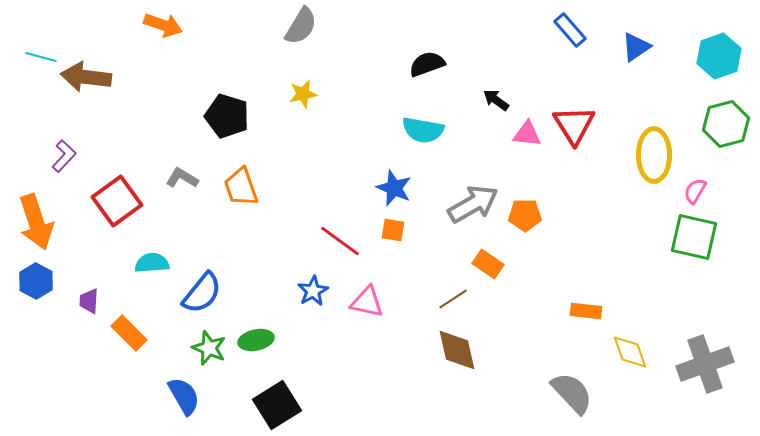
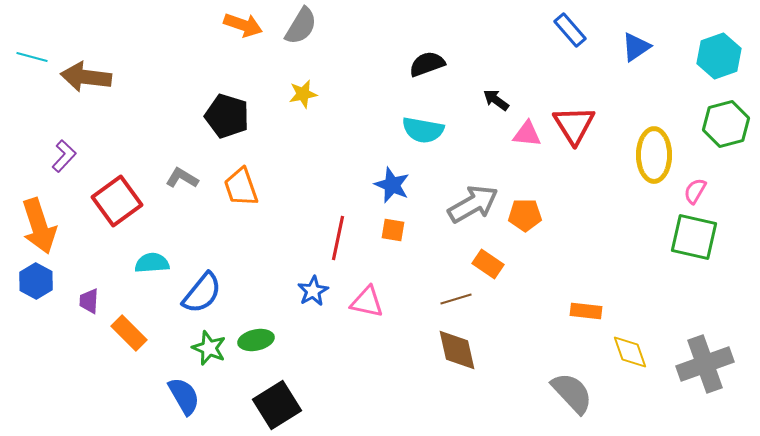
orange arrow at (163, 25): moved 80 px right
cyan line at (41, 57): moved 9 px left
blue star at (394, 188): moved 2 px left, 3 px up
orange arrow at (36, 222): moved 3 px right, 4 px down
red line at (340, 241): moved 2 px left, 3 px up; rotated 66 degrees clockwise
brown line at (453, 299): moved 3 px right; rotated 16 degrees clockwise
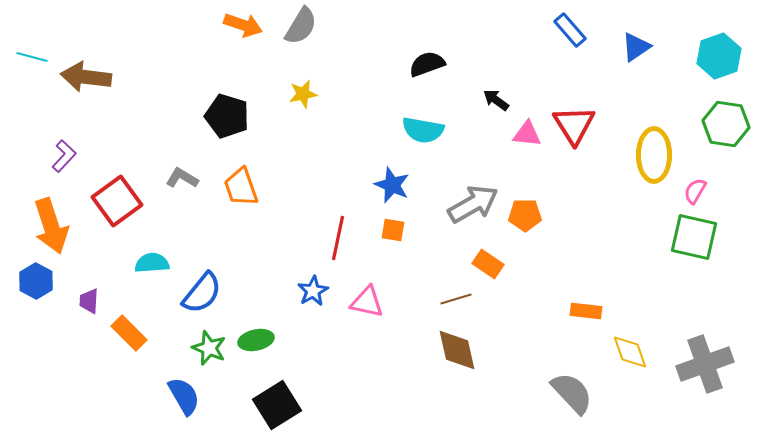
green hexagon at (726, 124): rotated 24 degrees clockwise
orange arrow at (39, 226): moved 12 px right
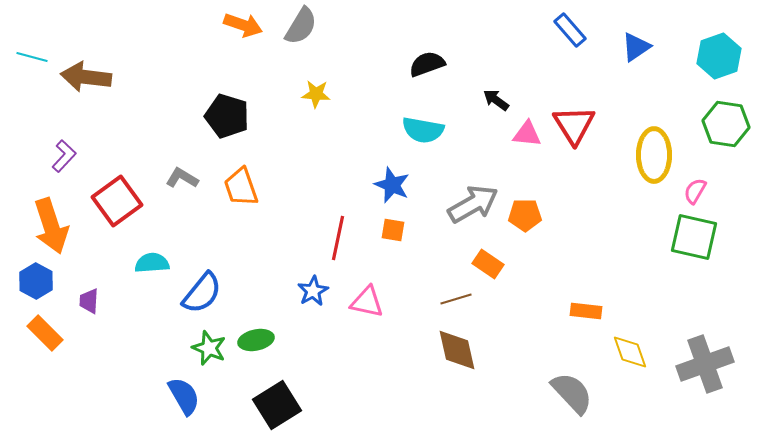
yellow star at (303, 94): moved 13 px right; rotated 16 degrees clockwise
orange rectangle at (129, 333): moved 84 px left
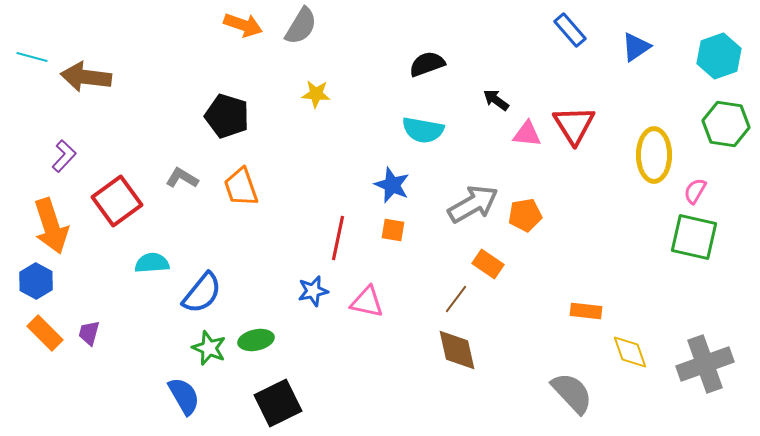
orange pentagon at (525, 215): rotated 8 degrees counterclockwise
blue star at (313, 291): rotated 16 degrees clockwise
brown line at (456, 299): rotated 36 degrees counterclockwise
purple trapezoid at (89, 301): moved 32 px down; rotated 12 degrees clockwise
black square at (277, 405): moved 1 px right, 2 px up; rotated 6 degrees clockwise
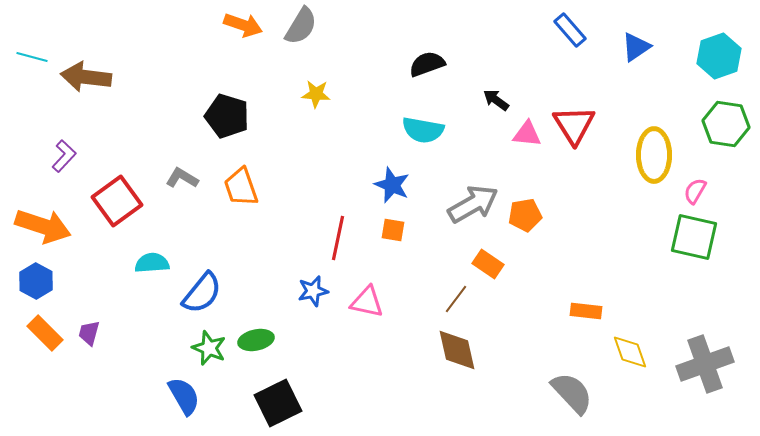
orange arrow at (51, 226): moved 8 px left; rotated 54 degrees counterclockwise
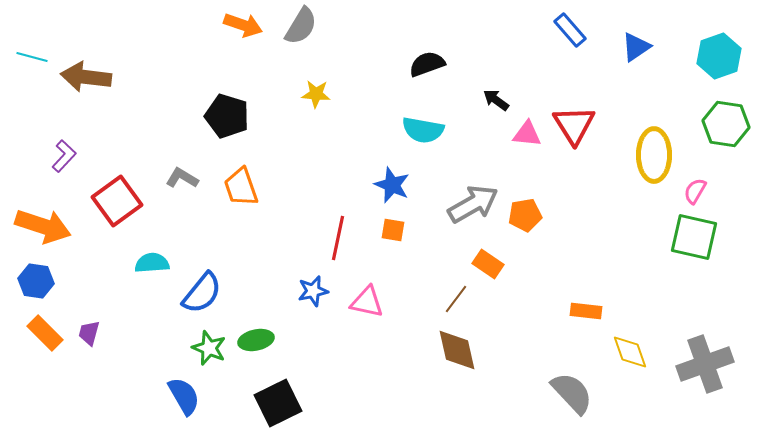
blue hexagon at (36, 281): rotated 20 degrees counterclockwise
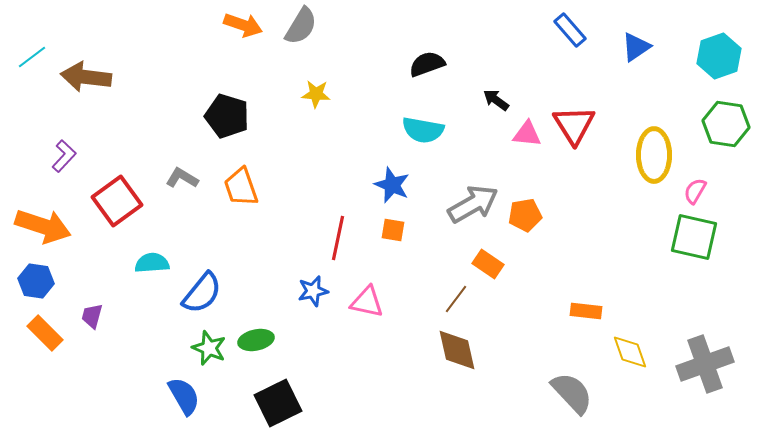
cyan line at (32, 57): rotated 52 degrees counterclockwise
purple trapezoid at (89, 333): moved 3 px right, 17 px up
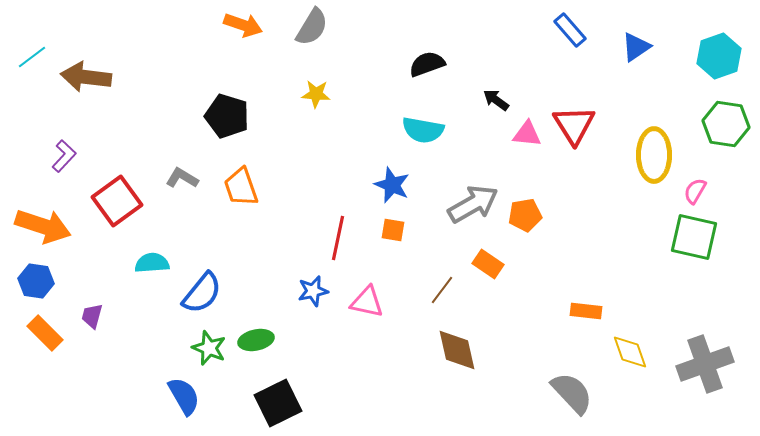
gray semicircle at (301, 26): moved 11 px right, 1 px down
brown line at (456, 299): moved 14 px left, 9 px up
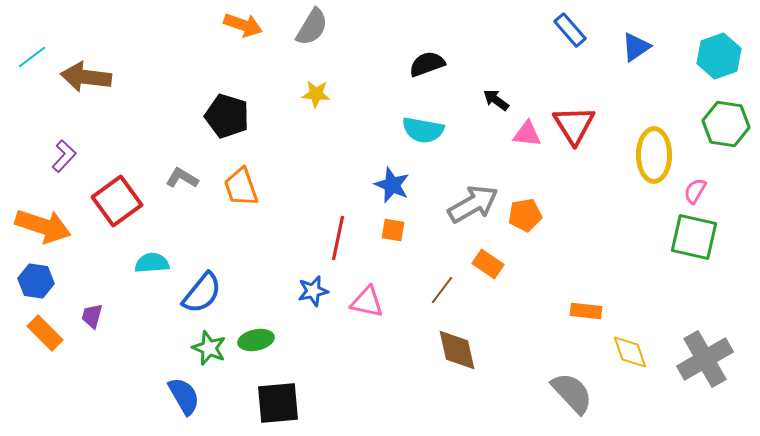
gray cross at (705, 364): moved 5 px up; rotated 10 degrees counterclockwise
black square at (278, 403): rotated 21 degrees clockwise
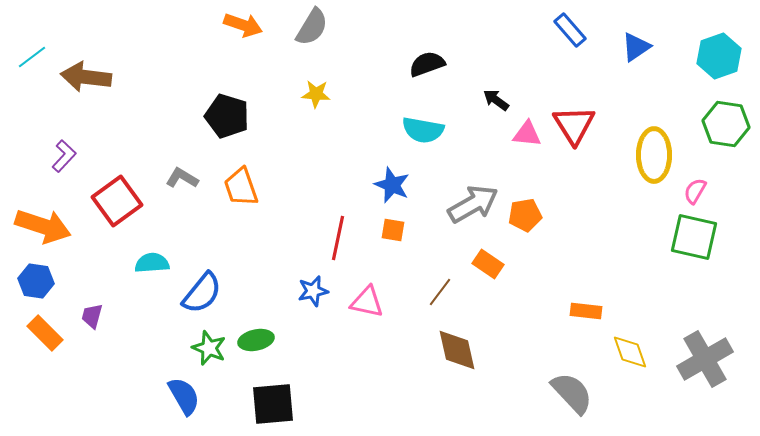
brown line at (442, 290): moved 2 px left, 2 px down
black square at (278, 403): moved 5 px left, 1 px down
